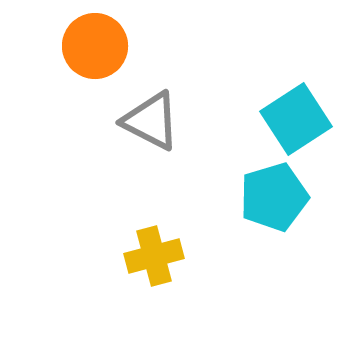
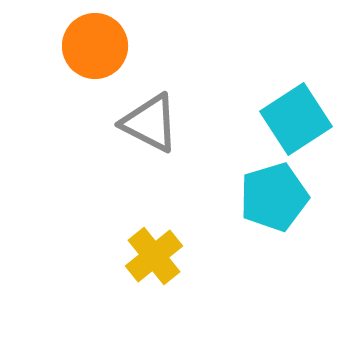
gray triangle: moved 1 px left, 2 px down
yellow cross: rotated 24 degrees counterclockwise
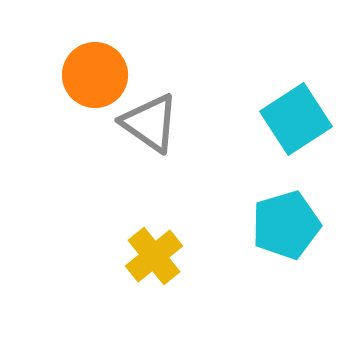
orange circle: moved 29 px down
gray triangle: rotated 8 degrees clockwise
cyan pentagon: moved 12 px right, 28 px down
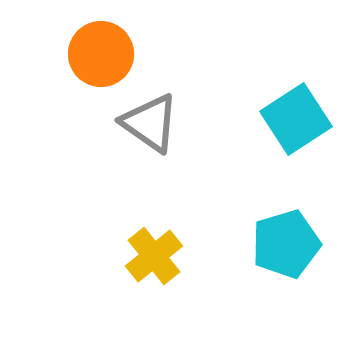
orange circle: moved 6 px right, 21 px up
cyan pentagon: moved 19 px down
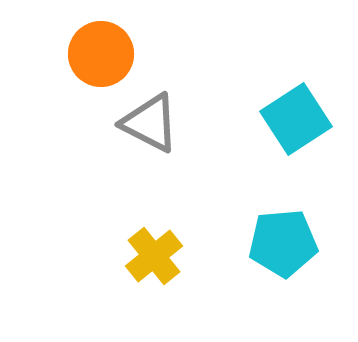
gray triangle: rotated 8 degrees counterclockwise
cyan pentagon: moved 3 px left, 1 px up; rotated 12 degrees clockwise
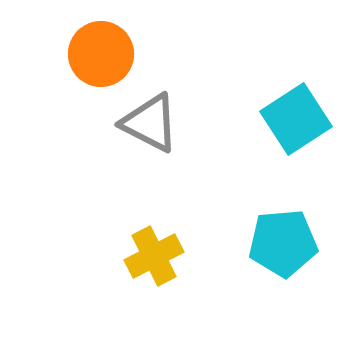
yellow cross: rotated 12 degrees clockwise
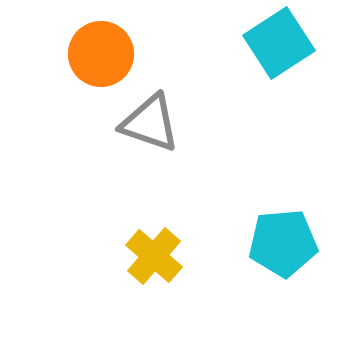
cyan square: moved 17 px left, 76 px up
gray triangle: rotated 8 degrees counterclockwise
yellow cross: rotated 22 degrees counterclockwise
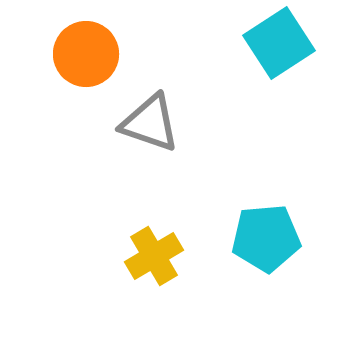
orange circle: moved 15 px left
cyan pentagon: moved 17 px left, 5 px up
yellow cross: rotated 18 degrees clockwise
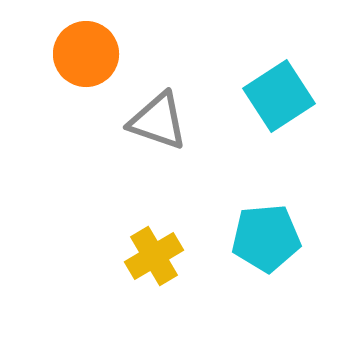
cyan square: moved 53 px down
gray triangle: moved 8 px right, 2 px up
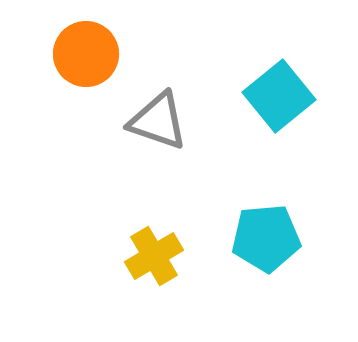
cyan square: rotated 6 degrees counterclockwise
